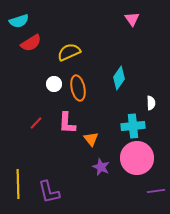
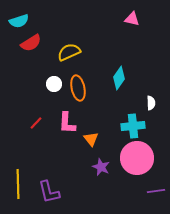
pink triangle: rotated 42 degrees counterclockwise
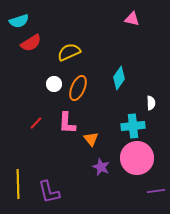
orange ellipse: rotated 35 degrees clockwise
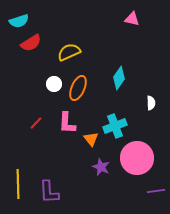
cyan cross: moved 18 px left; rotated 15 degrees counterclockwise
purple L-shape: rotated 10 degrees clockwise
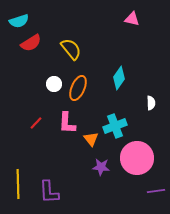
yellow semicircle: moved 2 px right, 3 px up; rotated 75 degrees clockwise
purple star: rotated 18 degrees counterclockwise
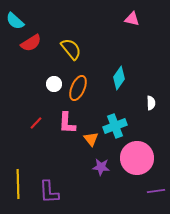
cyan semicircle: moved 4 px left; rotated 60 degrees clockwise
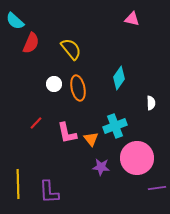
red semicircle: rotated 35 degrees counterclockwise
orange ellipse: rotated 35 degrees counterclockwise
pink L-shape: moved 10 px down; rotated 15 degrees counterclockwise
purple line: moved 1 px right, 3 px up
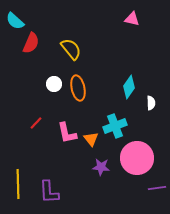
cyan diamond: moved 10 px right, 9 px down
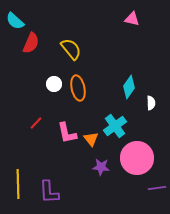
cyan cross: rotated 15 degrees counterclockwise
